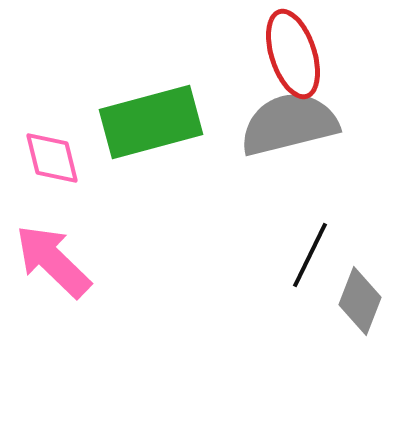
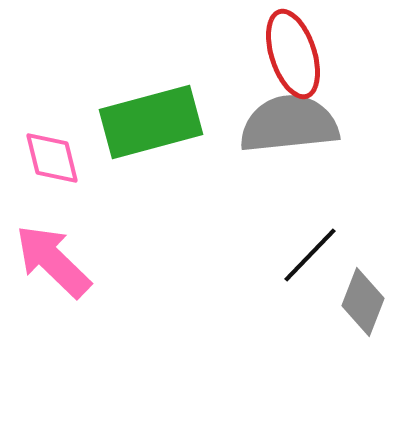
gray semicircle: rotated 8 degrees clockwise
black line: rotated 18 degrees clockwise
gray diamond: moved 3 px right, 1 px down
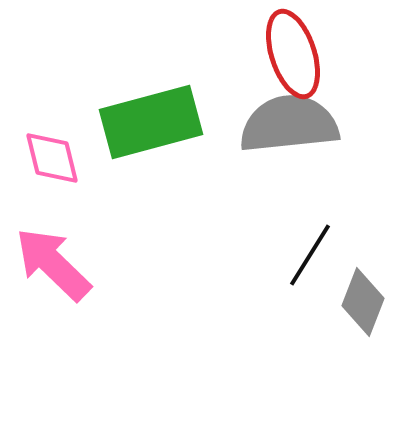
black line: rotated 12 degrees counterclockwise
pink arrow: moved 3 px down
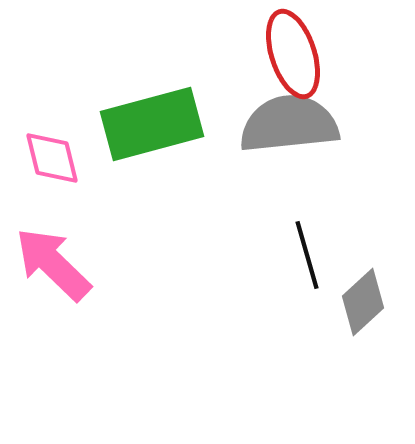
green rectangle: moved 1 px right, 2 px down
black line: moved 3 px left; rotated 48 degrees counterclockwise
gray diamond: rotated 26 degrees clockwise
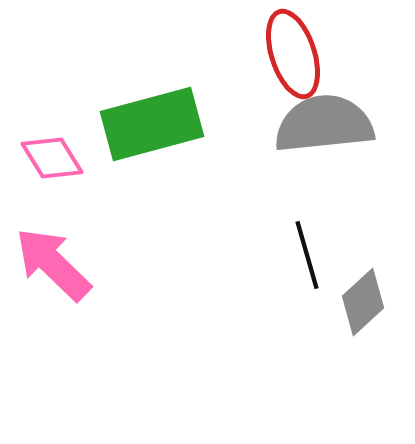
gray semicircle: moved 35 px right
pink diamond: rotated 18 degrees counterclockwise
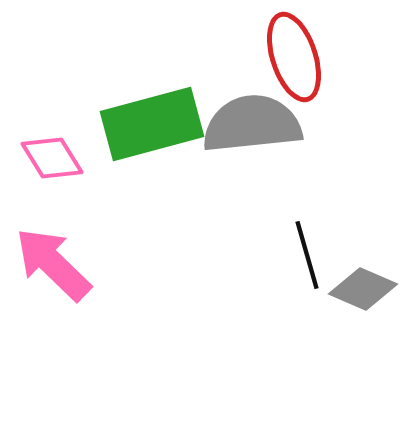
red ellipse: moved 1 px right, 3 px down
gray semicircle: moved 72 px left
gray diamond: moved 13 px up; rotated 66 degrees clockwise
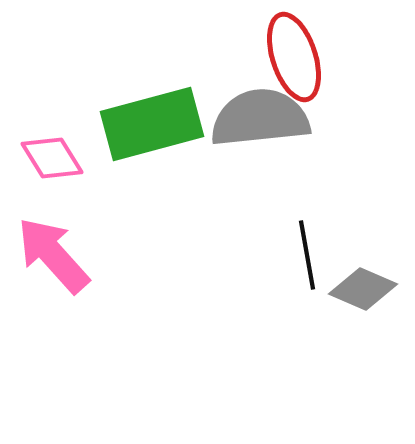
gray semicircle: moved 8 px right, 6 px up
black line: rotated 6 degrees clockwise
pink arrow: moved 9 px up; rotated 4 degrees clockwise
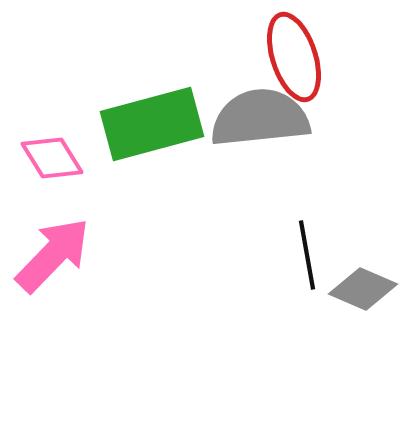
pink arrow: rotated 86 degrees clockwise
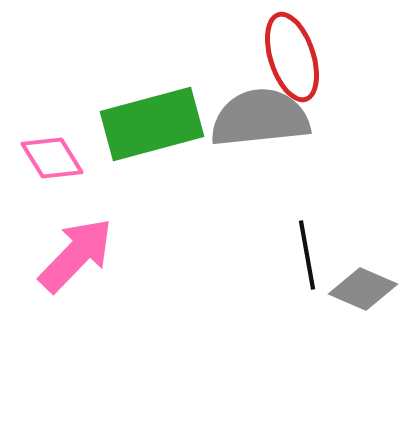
red ellipse: moved 2 px left
pink arrow: moved 23 px right
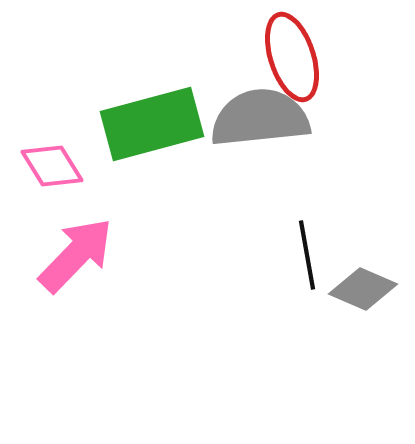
pink diamond: moved 8 px down
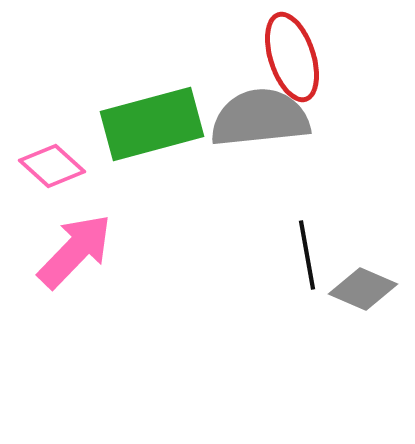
pink diamond: rotated 16 degrees counterclockwise
pink arrow: moved 1 px left, 4 px up
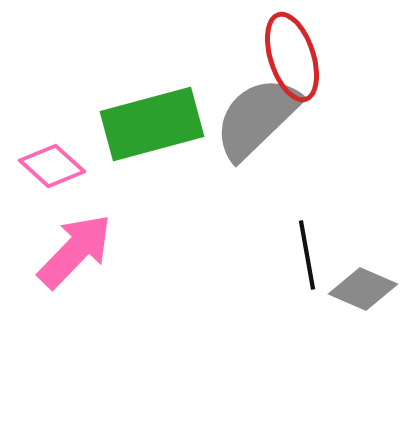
gray semicircle: moved 3 px left; rotated 38 degrees counterclockwise
